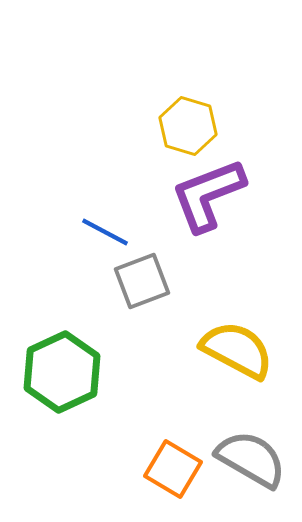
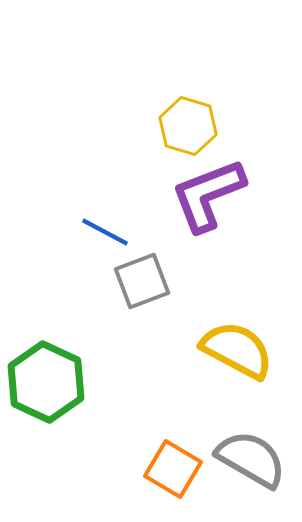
green hexagon: moved 16 px left, 10 px down; rotated 10 degrees counterclockwise
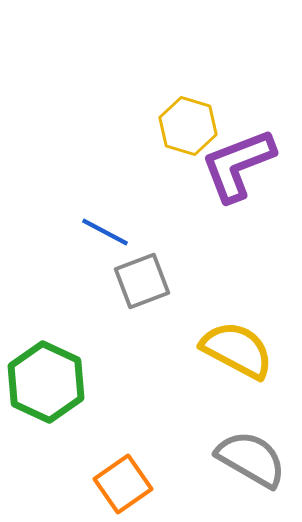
purple L-shape: moved 30 px right, 30 px up
orange square: moved 50 px left, 15 px down; rotated 24 degrees clockwise
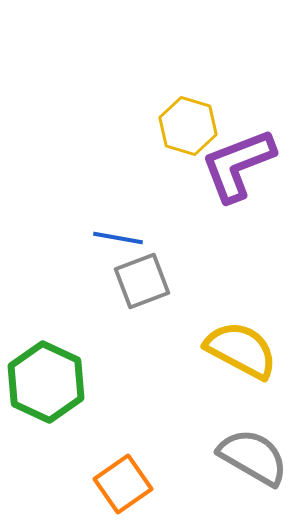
blue line: moved 13 px right, 6 px down; rotated 18 degrees counterclockwise
yellow semicircle: moved 4 px right
gray semicircle: moved 2 px right, 2 px up
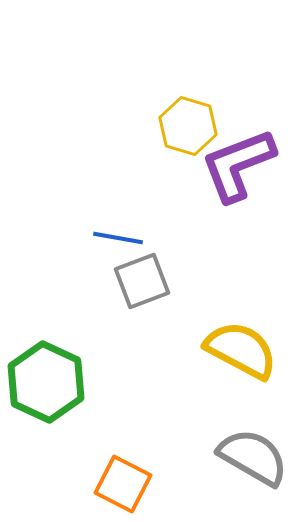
orange square: rotated 28 degrees counterclockwise
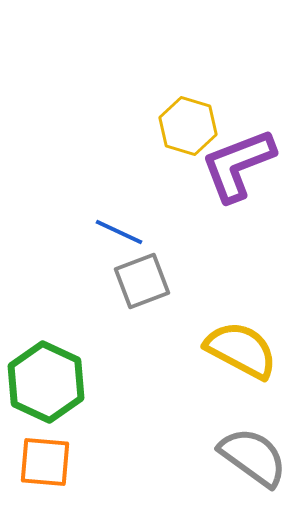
blue line: moved 1 px right, 6 px up; rotated 15 degrees clockwise
gray semicircle: rotated 6 degrees clockwise
orange square: moved 78 px left, 22 px up; rotated 22 degrees counterclockwise
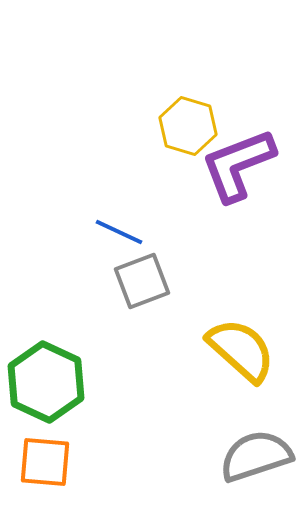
yellow semicircle: rotated 14 degrees clockwise
gray semicircle: moved 3 px right, 1 px up; rotated 54 degrees counterclockwise
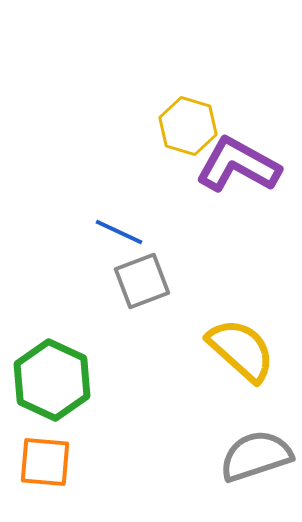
purple L-shape: rotated 50 degrees clockwise
green hexagon: moved 6 px right, 2 px up
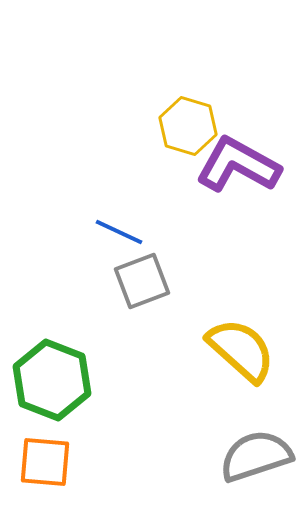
green hexagon: rotated 4 degrees counterclockwise
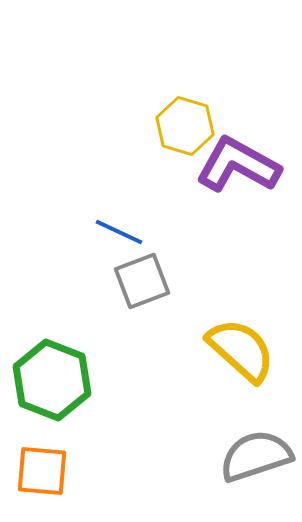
yellow hexagon: moved 3 px left
orange square: moved 3 px left, 9 px down
